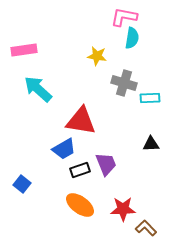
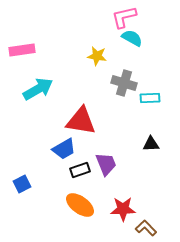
pink L-shape: rotated 24 degrees counterclockwise
cyan semicircle: rotated 70 degrees counterclockwise
pink rectangle: moved 2 px left
cyan arrow: rotated 108 degrees clockwise
blue square: rotated 24 degrees clockwise
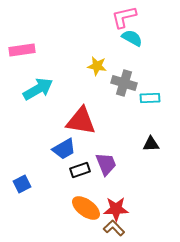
yellow star: moved 10 px down
orange ellipse: moved 6 px right, 3 px down
red star: moved 7 px left
brown L-shape: moved 32 px left
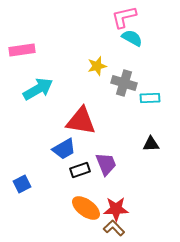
yellow star: rotated 24 degrees counterclockwise
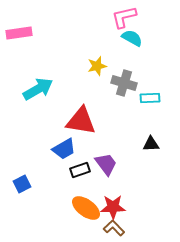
pink rectangle: moved 3 px left, 17 px up
purple trapezoid: rotated 15 degrees counterclockwise
red star: moved 3 px left, 2 px up
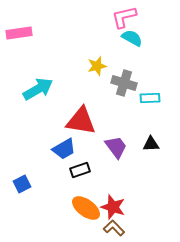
purple trapezoid: moved 10 px right, 17 px up
red star: rotated 20 degrees clockwise
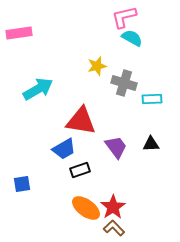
cyan rectangle: moved 2 px right, 1 px down
blue square: rotated 18 degrees clockwise
red star: rotated 20 degrees clockwise
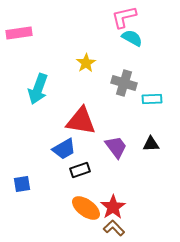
yellow star: moved 11 px left, 3 px up; rotated 18 degrees counterclockwise
cyan arrow: rotated 140 degrees clockwise
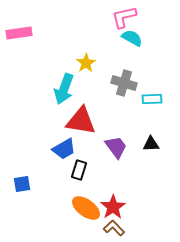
cyan arrow: moved 26 px right
black rectangle: moved 1 px left; rotated 54 degrees counterclockwise
